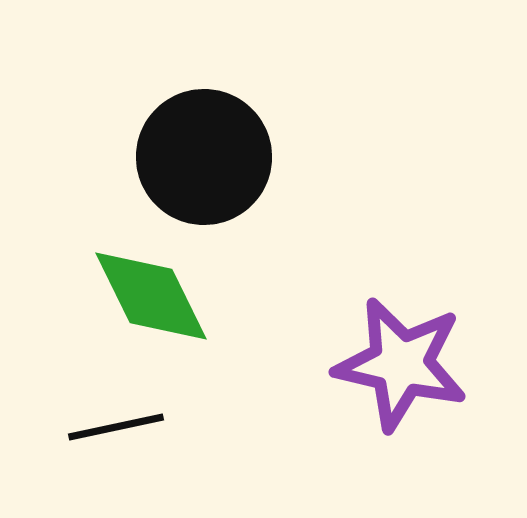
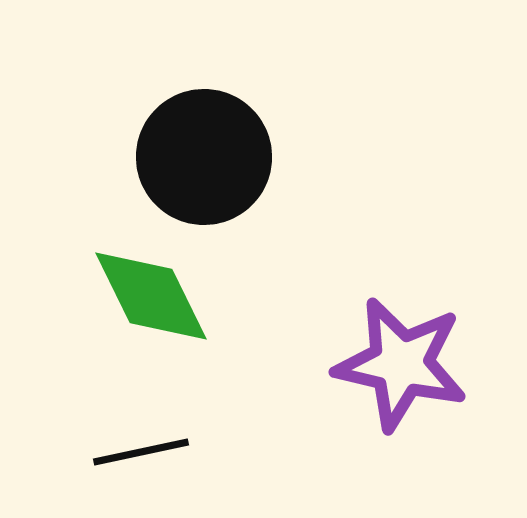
black line: moved 25 px right, 25 px down
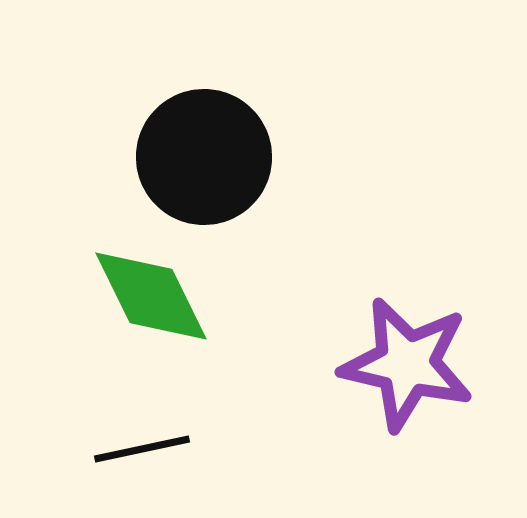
purple star: moved 6 px right
black line: moved 1 px right, 3 px up
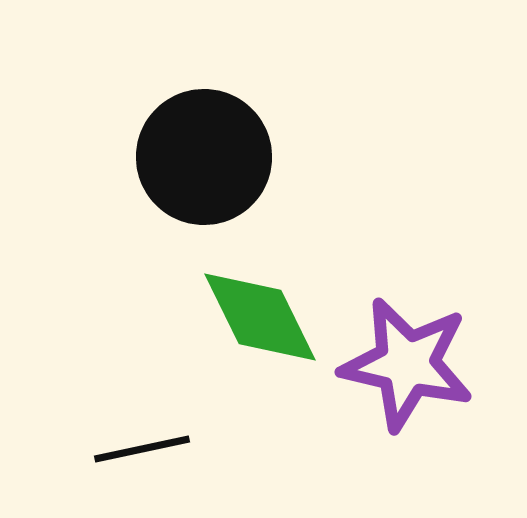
green diamond: moved 109 px right, 21 px down
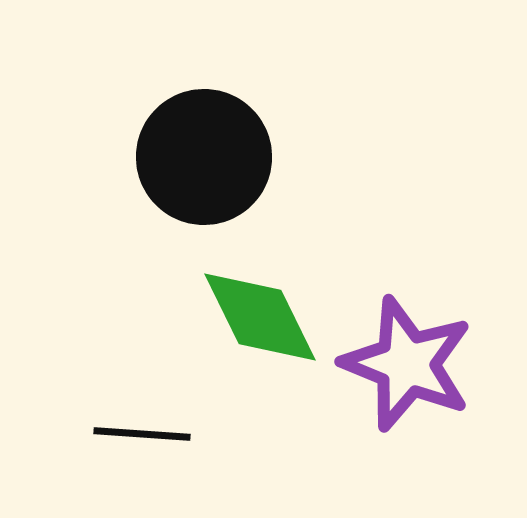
purple star: rotated 9 degrees clockwise
black line: moved 15 px up; rotated 16 degrees clockwise
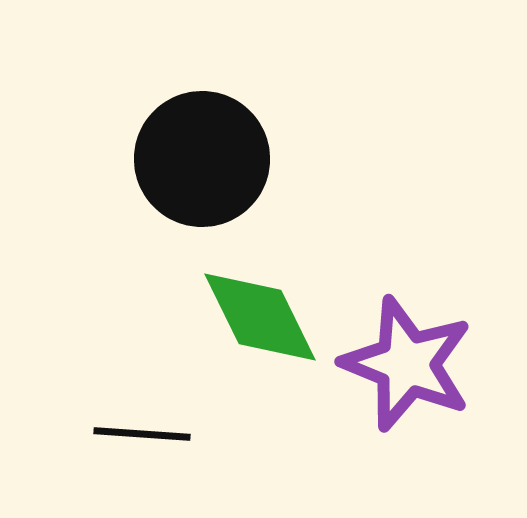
black circle: moved 2 px left, 2 px down
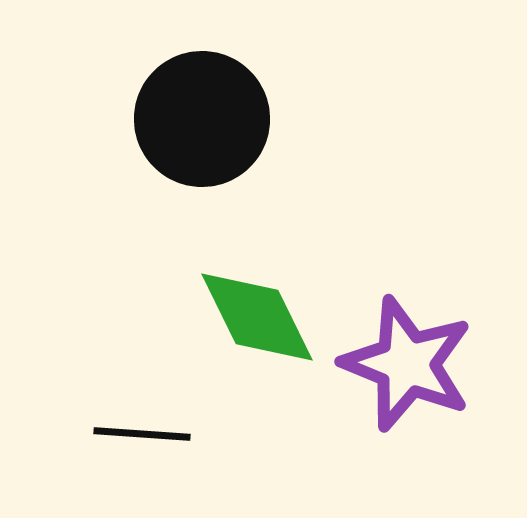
black circle: moved 40 px up
green diamond: moved 3 px left
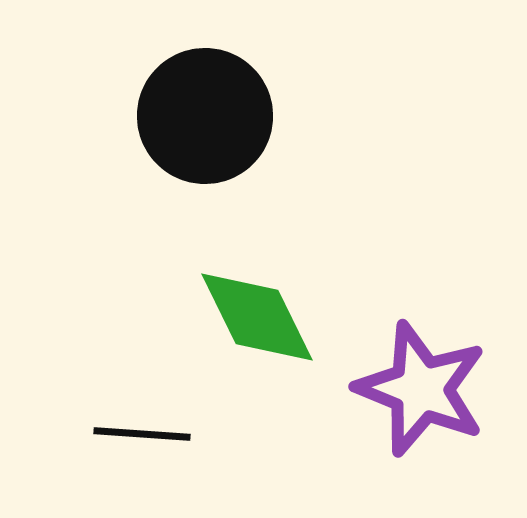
black circle: moved 3 px right, 3 px up
purple star: moved 14 px right, 25 px down
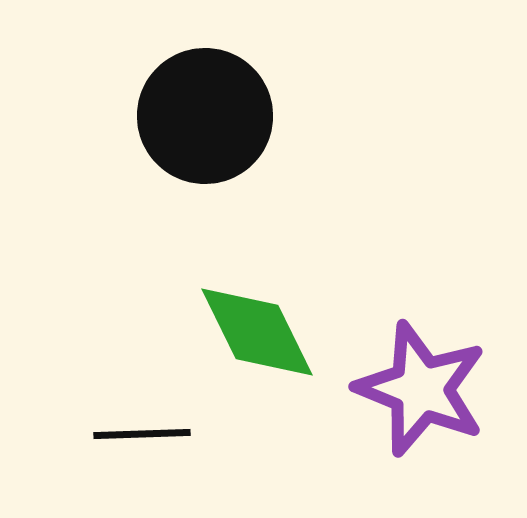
green diamond: moved 15 px down
black line: rotated 6 degrees counterclockwise
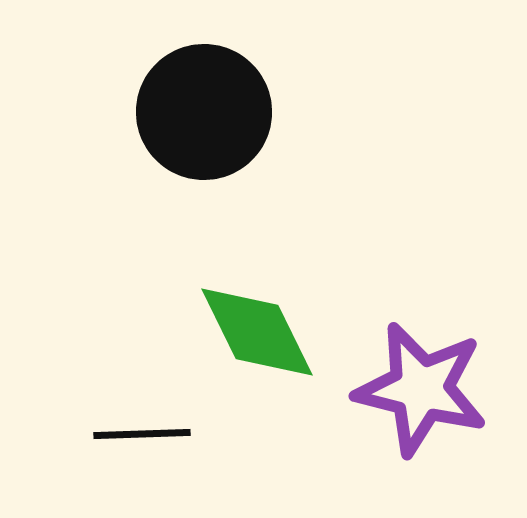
black circle: moved 1 px left, 4 px up
purple star: rotated 8 degrees counterclockwise
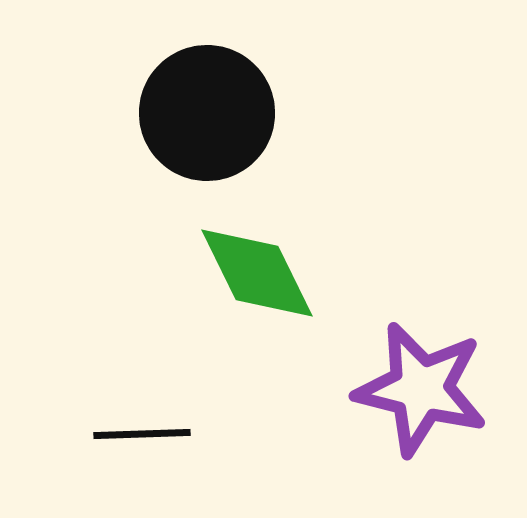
black circle: moved 3 px right, 1 px down
green diamond: moved 59 px up
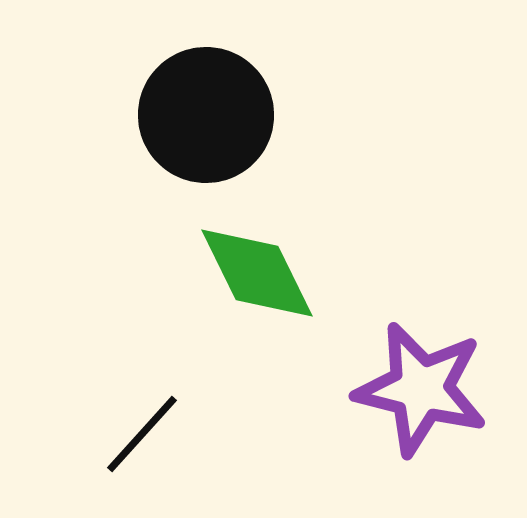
black circle: moved 1 px left, 2 px down
black line: rotated 46 degrees counterclockwise
